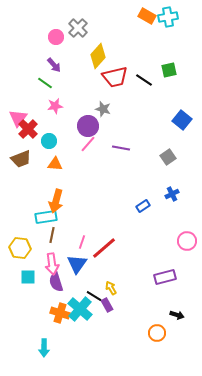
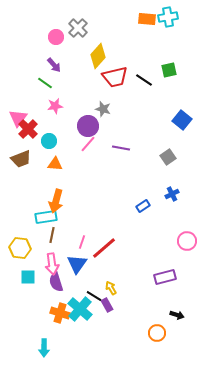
orange rectangle at (147, 16): moved 3 px down; rotated 24 degrees counterclockwise
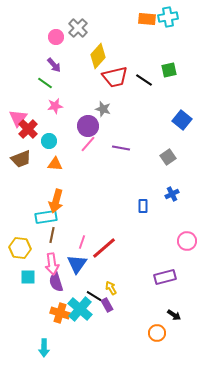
blue rectangle at (143, 206): rotated 56 degrees counterclockwise
black arrow at (177, 315): moved 3 px left; rotated 16 degrees clockwise
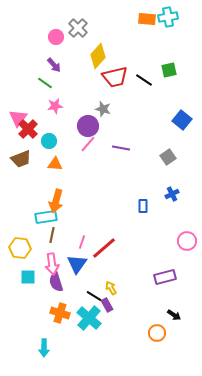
cyan cross at (80, 309): moved 9 px right, 9 px down
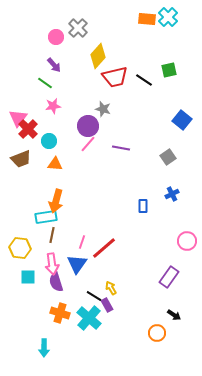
cyan cross at (168, 17): rotated 36 degrees counterclockwise
pink star at (55, 106): moved 2 px left
purple rectangle at (165, 277): moved 4 px right; rotated 40 degrees counterclockwise
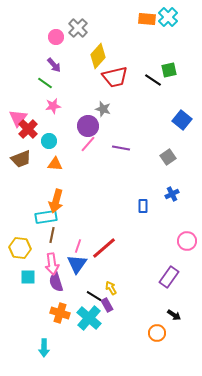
black line at (144, 80): moved 9 px right
pink line at (82, 242): moved 4 px left, 4 px down
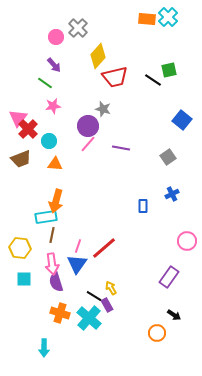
cyan square at (28, 277): moved 4 px left, 2 px down
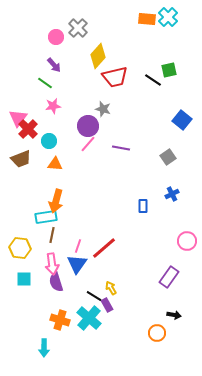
orange cross at (60, 313): moved 7 px down
black arrow at (174, 315): rotated 24 degrees counterclockwise
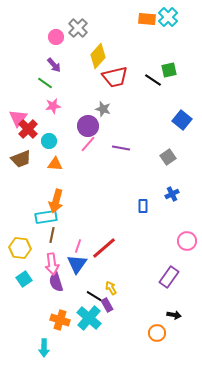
cyan square at (24, 279): rotated 35 degrees counterclockwise
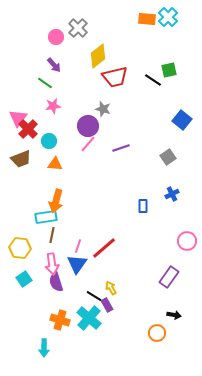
yellow diamond at (98, 56): rotated 10 degrees clockwise
purple line at (121, 148): rotated 30 degrees counterclockwise
